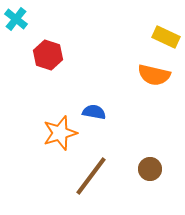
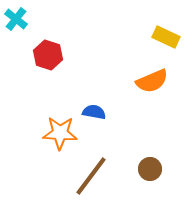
orange semicircle: moved 2 px left, 6 px down; rotated 36 degrees counterclockwise
orange star: rotated 20 degrees clockwise
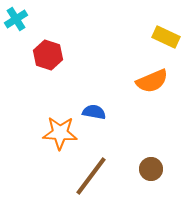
cyan cross: rotated 20 degrees clockwise
brown circle: moved 1 px right
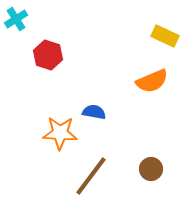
yellow rectangle: moved 1 px left, 1 px up
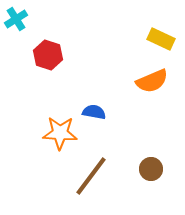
yellow rectangle: moved 4 px left, 3 px down
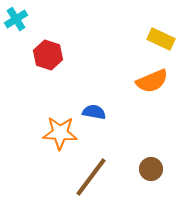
brown line: moved 1 px down
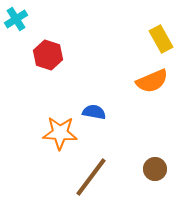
yellow rectangle: rotated 36 degrees clockwise
brown circle: moved 4 px right
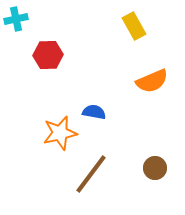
cyan cross: rotated 20 degrees clockwise
yellow rectangle: moved 27 px left, 13 px up
red hexagon: rotated 20 degrees counterclockwise
orange star: rotated 16 degrees counterclockwise
brown circle: moved 1 px up
brown line: moved 3 px up
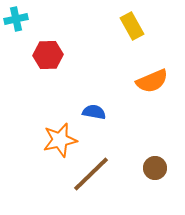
yellow rectangle: moved 2 px left
orange star: moved 7 px down
brown line: rotated 9 degrees clockwise
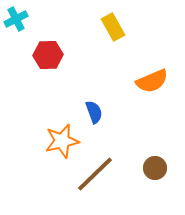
cyan cross: rotated 15 degrees counterclockwise
yellow rectangle: moved 19 px left, 1 px down
blue semicircle: rotated 60 degrees clockwise
orange star: moved 2 px right, 1 px down
brown line: moved 4 px right
